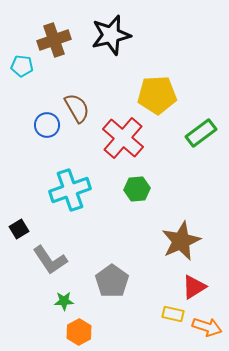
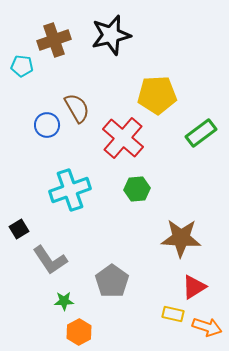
brown star: moved 3 px up; rotated 27 degrees clockwise
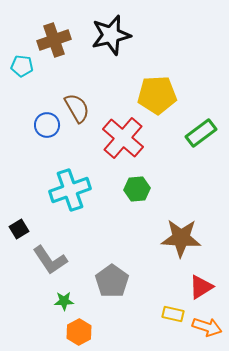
red triangle: moved 7 px right
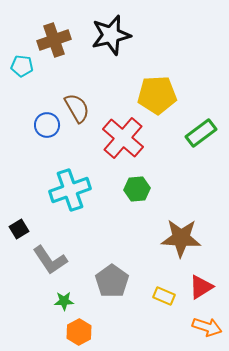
yellow rectangle: moved 9 px left, 18 px up; rotated 10 degrees clockwise
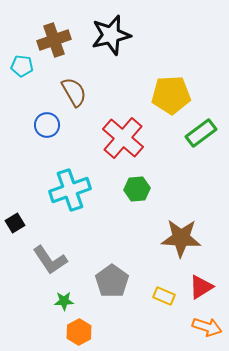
yellow pentagon: moved 14 px right
brown semicircle: moved 3 px left, 16 px up
black square: moved 4 px left, 6 px up
